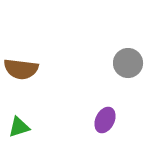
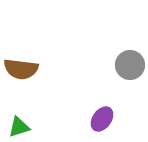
gray circle: moved 2 px right, 2 px down
purple ellipse: moved 3 px left, 1 px up; rotated 10 degrees clockwise
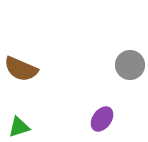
brown semicircle: rotated 16 degrees clockwise
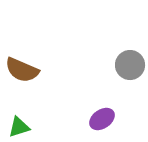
brown semicircle: moved 1 px right, 1 px down
purple ellipse: rotated 20 degrees clockwise
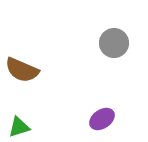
gray circle: moved 16 px left, 22 px up
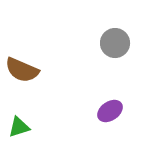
gray circle: moved 1 px right
purple ellipse: moved 8 px right, 8 px up
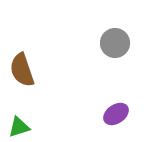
brown semicircle: rotated 48 degrees clockwise
purple ellipse: moved 6 px right, 3 px down
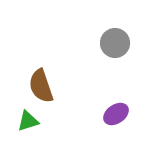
brown semicircle: moved 19 px right, 16 px down
green triangle: moved 9 px right, 6 px up
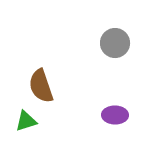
purple ellipse: moved 1 px left, 1 px down; rotated 35 degrees clockwise
green triangle: moved 2 px left
